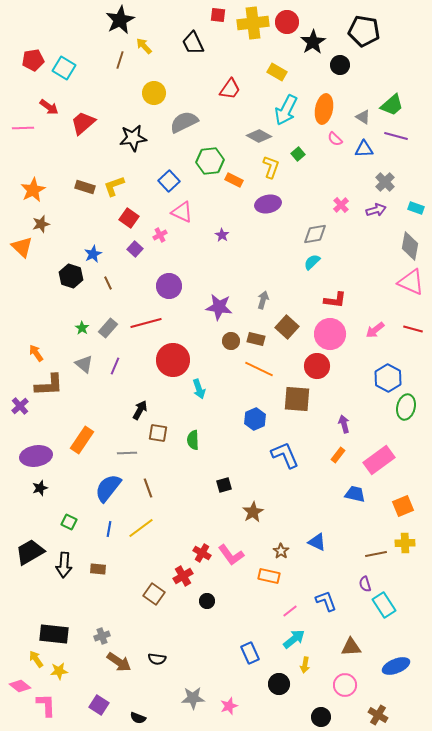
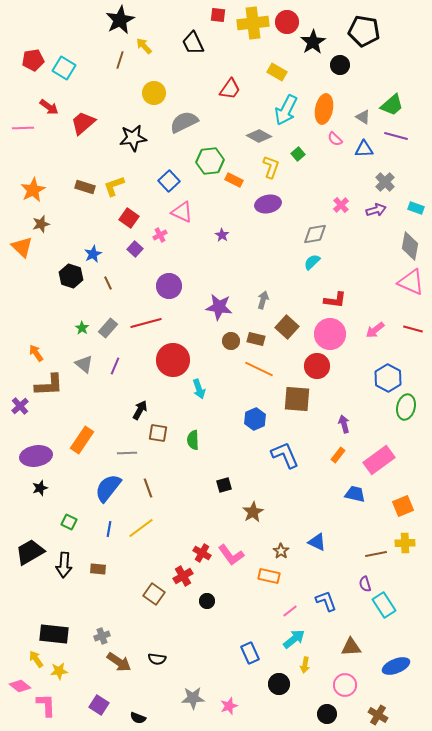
black circle at (321, 717): moved 6 px right, 3 px up
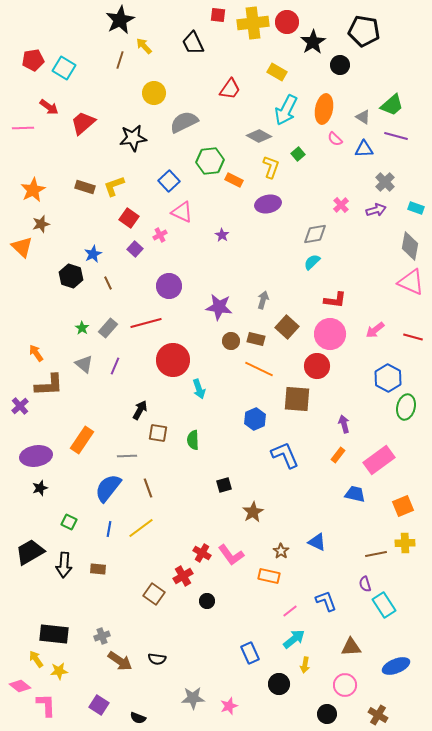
red line at (413, 329): moved 8 px down
gray line at (127, 453): moved 3 px down
brown arrow at (119, 662): moved 1 px right, 1 px up
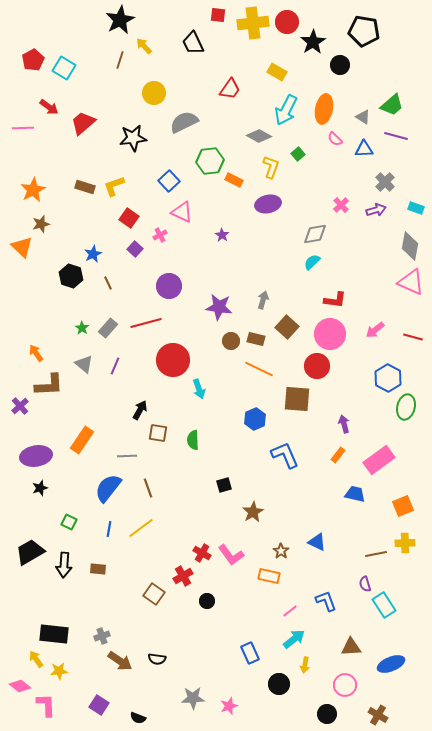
red pentagon at (33, 60): rotated 20 degrees counterclockwise
blue ellipse at (396, 666): moved 5 px left, 2 px up
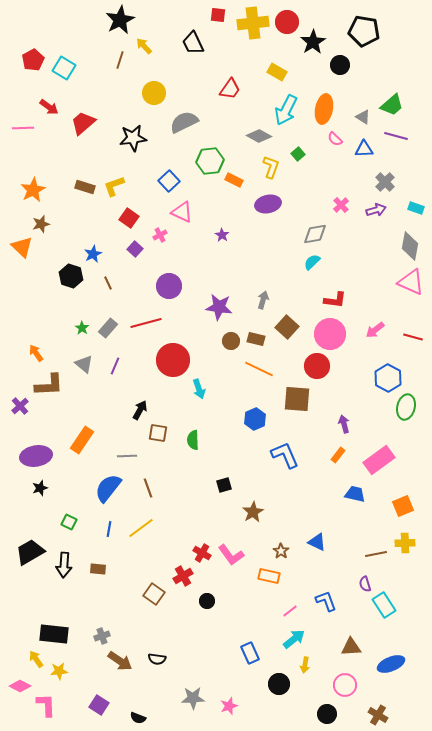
pink diamond at (20, 686): rotated 10 degrees counterclockwise
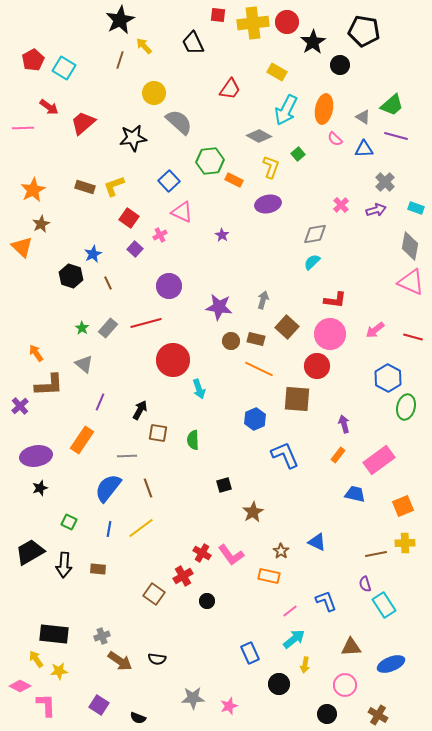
gray semicircle at (184, 122): moved 5 px left; rotated 68 degrees clockwise
brown star at (41, 224): rotated 12 degrees counterclockwise
purple line at (115, 366): moved 15 px left, 36 px down
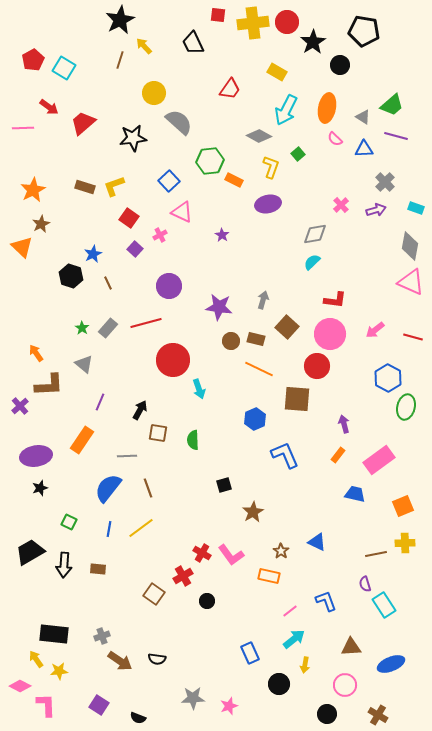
orange ellipse at (324, 109): moved 3 px right, 1 px up
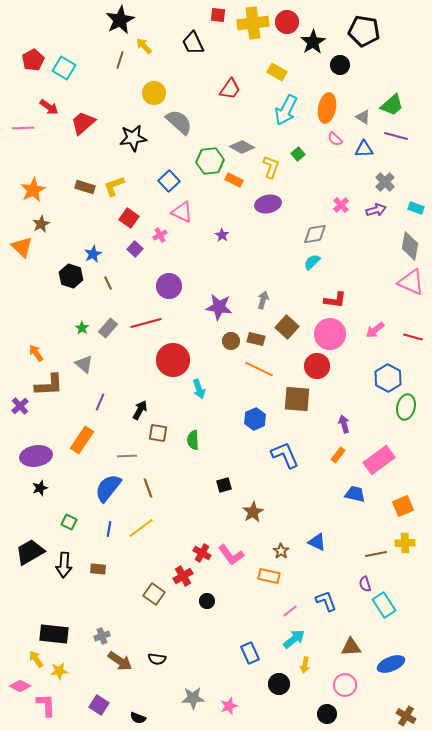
gray diamond at (259, 136): moved 17 px left, 11 px down
brown cross at (378, 715): moved 28 px right, 1 px down
